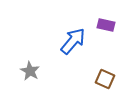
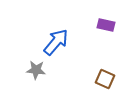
blue arrow: moved 17 px left, 1 px down
gray star: moved 6 px right, 1 px up; rotated 24 degrees counterclockwise
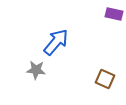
purple rectangle: moved 8 px right, 11 px up
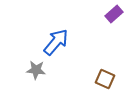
purple rectangle: rotated 54 degrees counterclockwise
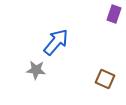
purple rectangle: rotated 30 degrees counterclockwise
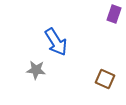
blue arrow: rotated 108 degrees clockwise
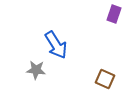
blue arrow: moved 3 px down
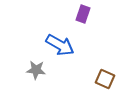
purple rectangle: moved 31 px left
blue arrow: moved 4 px right; rotated 28 degrees counterclockwise
